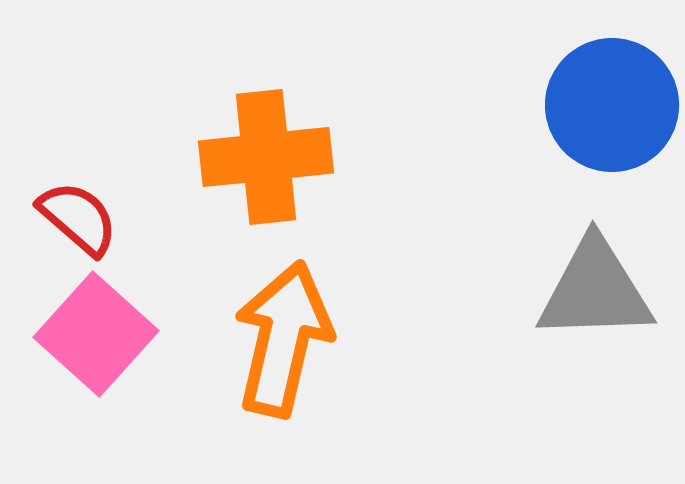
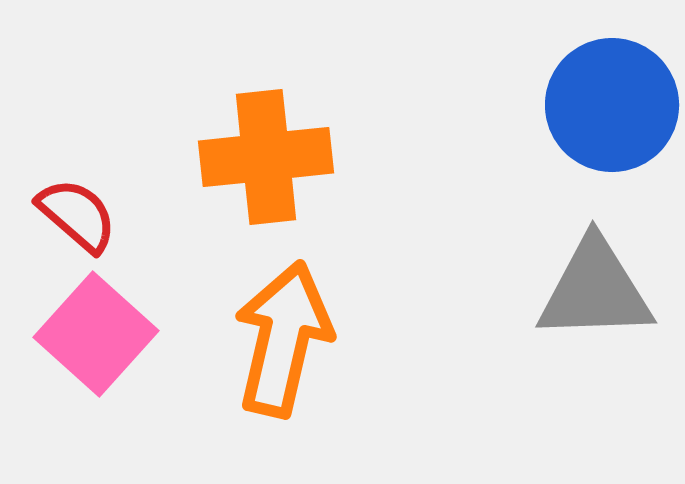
red semicircle: moved 1 px left, 3 px up
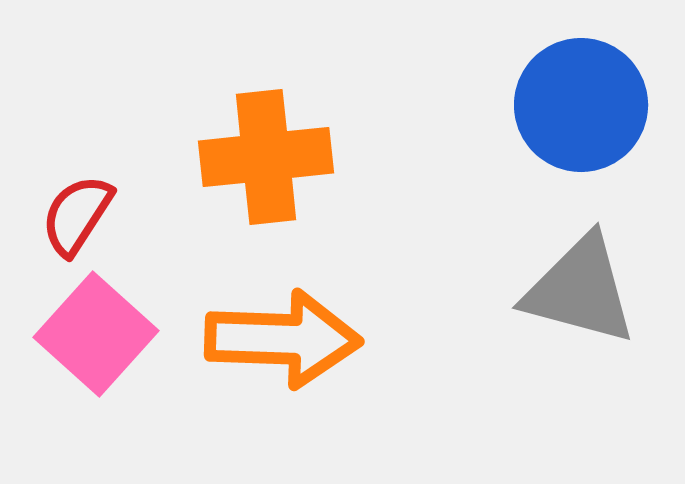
blue circle: moved 31 px left
red semicircle: rotated 98 degrees counterclockwise
gray triangle: moved 15 px left; rotated 17 degrees clockwise
orange arrow: rotated 79 degrees clockwise
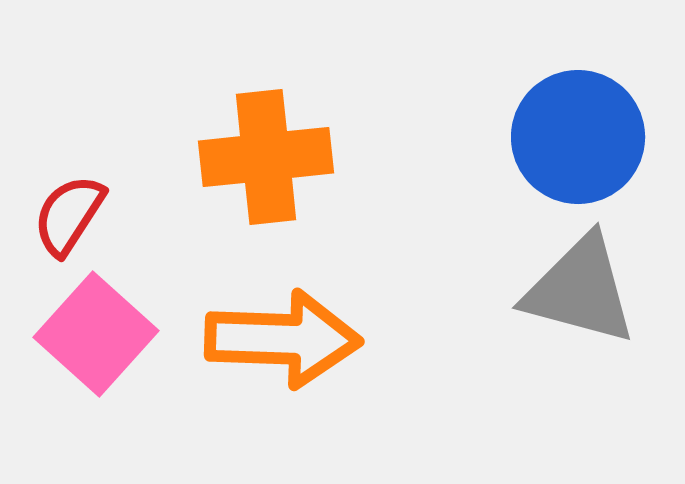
blue circle: moved 3 px left, 32 px down
red semicircle: moved 8 px left
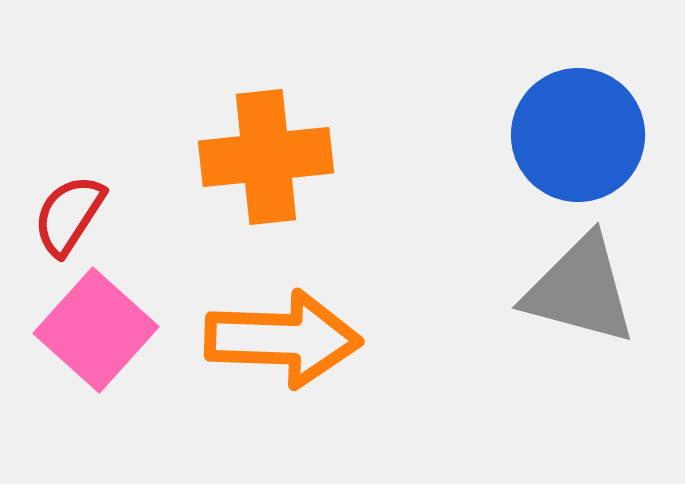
blue circle: moved 2 px up
pink square: moved 4 px up
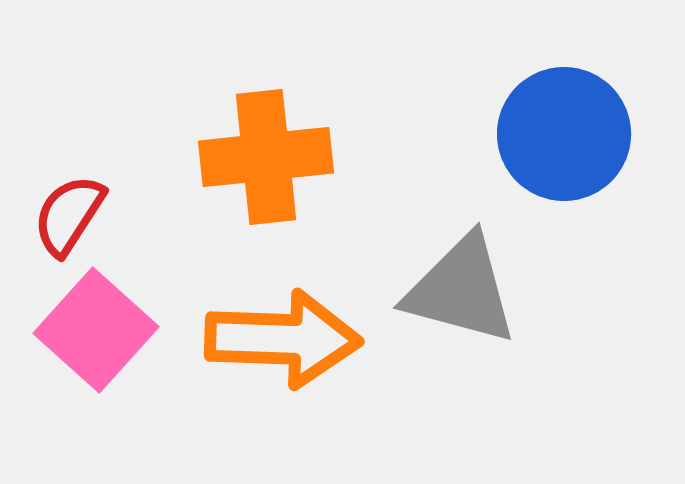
blue circle: moved 14 px left, 1 px up
gray triangle: moved 119 px left
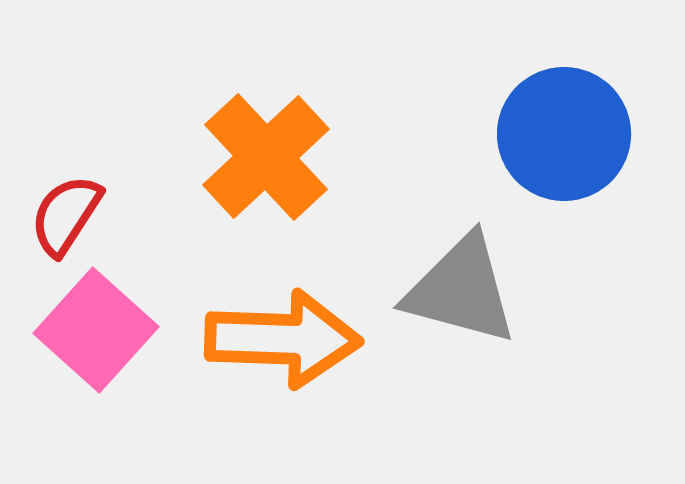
orange cross: rotated 37 degrees counterclockwise
red semicircle: moved 3 px left
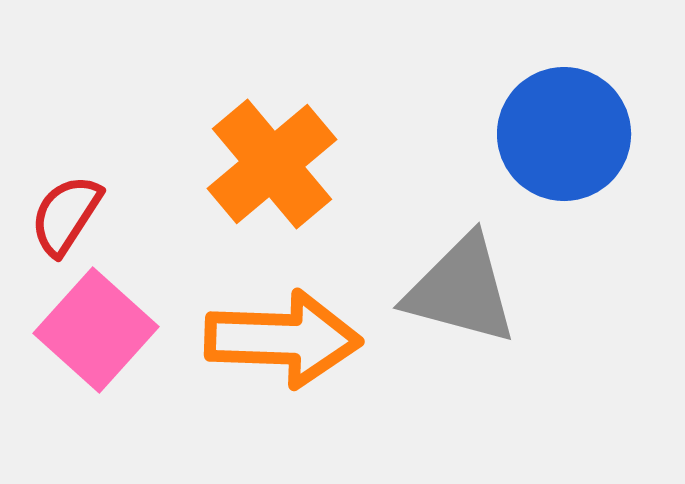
orange cross: moved 6 px right, 7 px down; rotated 3 degrees clockwise
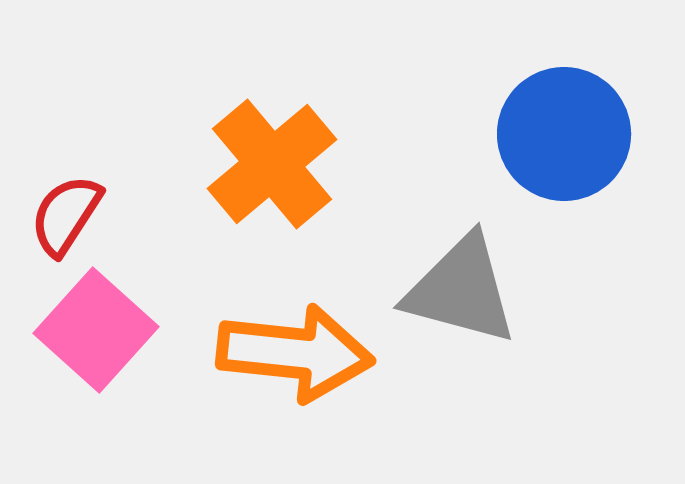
orange arrow: moved 12 px right, 14 px down; rotated 4 degrees clockwise
